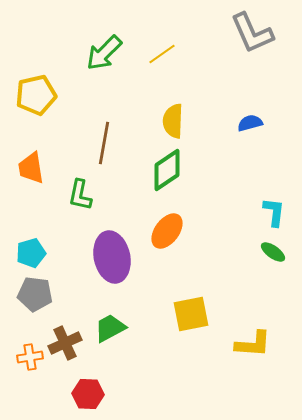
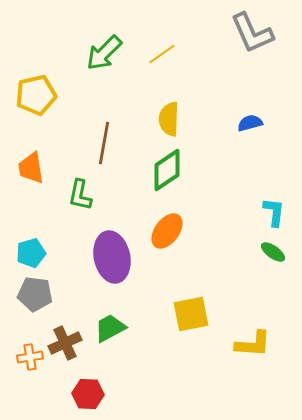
yellow semicircle: moved 4 px left, 2 px up
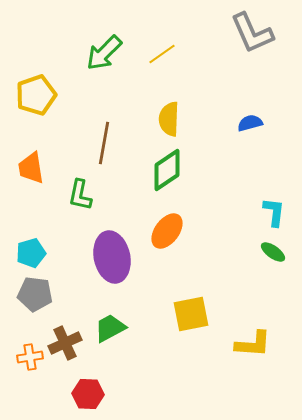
yellow pentagon: rotated 6 degrees counterclockwise
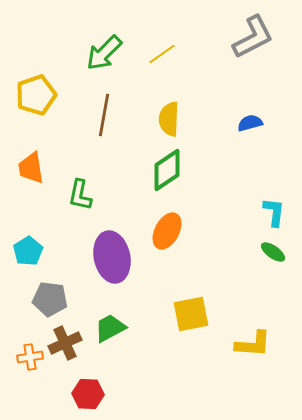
gray L-shape: moved 1 px right, 4 px down; rotated 93 degrees counterclockwise
brown line: moved 28 px up
orange ellipse: rotated 9 degrees counterclockwise
cyan pentagon: moved 3 px left, 2 px up; rotated 16 degrees counterclockwise
gray pentagon: moved 15 px right, 5 px down
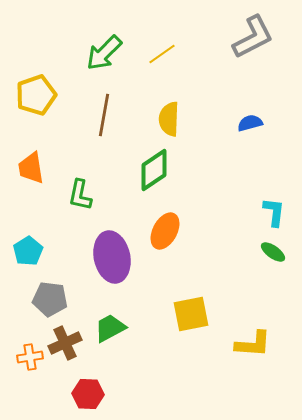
green diamond: moved 13 px left
orange ellipse: moved 2 px left
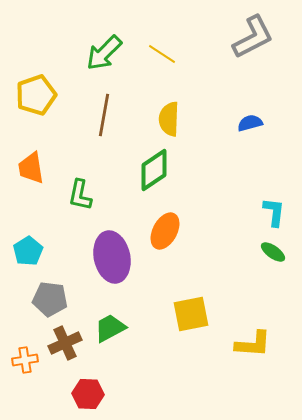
yellow line: rotated 68 degrees clockwise
orange cross: moved 5 px left, 3 px down
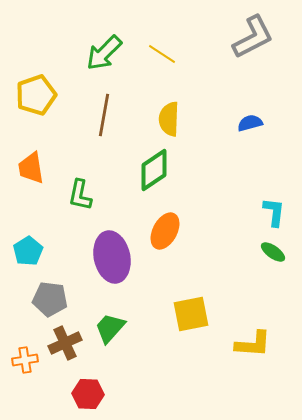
green trapezoid: rotated 20 degrees counterclockwise
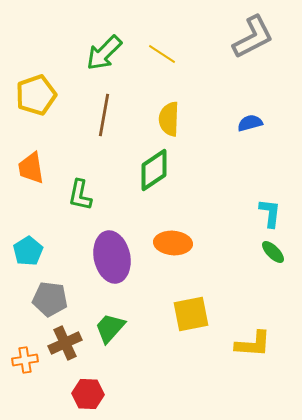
cyan L-shape: moved 4 px left, 1 px down
orange ellipse: moved 8 px right, 12 px down; rotated 66 degrees clockwise
green ellipse: rotated 10 degrees clockwise
